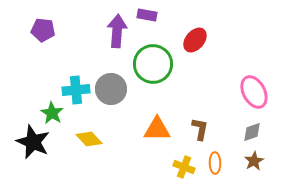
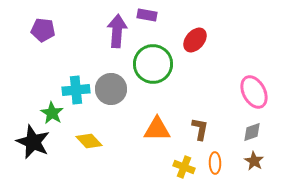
yellow diamond: moved 2 px down
brown star: rotated 12 degrees counterclockwise
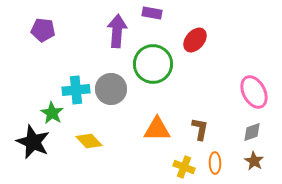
purple rectangle: moved 5 px right, 2 px up
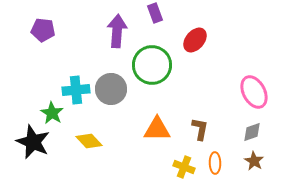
purple rectangle: moved 3 px right; rotated 60 degrees clockwise
green circle: moved 1 px left, 1 px down
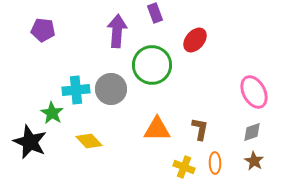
black star: moved 3 px left
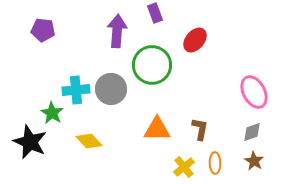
yellow cross: rotated 30 degrees clockwise
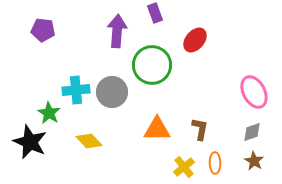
gray circle: moved 1 px right, 3 px down
green star: moved 3 px left
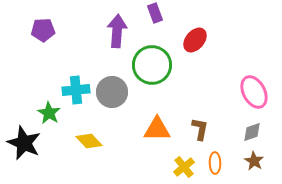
purple pentagon: rotated 10 degrees counterclockwise
black star: moved 6 px left, 1 px down
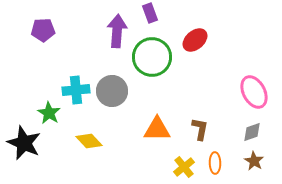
purple rectangle: moved 5 px left
red ellipse: rotated 10 degrees clockwise
green circle: moved 8 px up
gray circle: moved 1 px up
